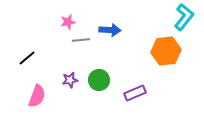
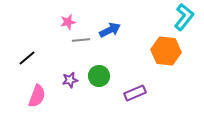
blue arrow: rotated 30 degrees counterclockwise
orange hexagon: rotated 12 degrees clockwise
green circle: moved 4 px up
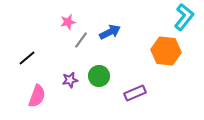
blue arrow: moved 2 px down
gray line: rotated 48 degrees counterclockwise
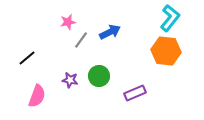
cyan L-shape: moved 14 px left, 1 px down
purple star: rotated 21 degrees clockwise
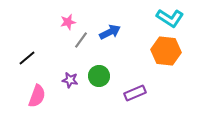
cyan L-shape: rotated 84 degrees clockwise
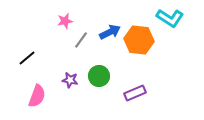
pink star: moved 3 px left, 1 px up
orange hexagon: moved 27 px left, 11 px up
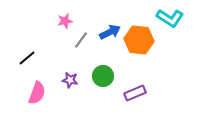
green circle: moved 4 px right
pink semicircle: moved 3 px up
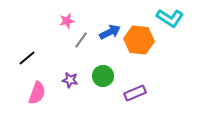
pink star: moved 2 px right
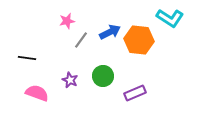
black line: rotated 48 degrees clockwise
purple star: rotated 14 degrees clockwise
pink semicircle: rotated 90 degrees counterclockwise
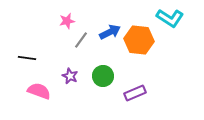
purple star: moved 4 px up
pink semicircle: moved 2 px right, 2 px up
